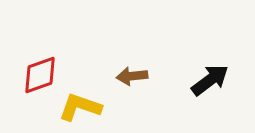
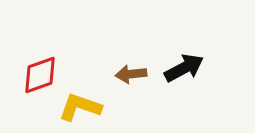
brown arrow: moved 1 px left, 2 px up
black arrow: moved 26 px left, 12 px up; rotated 9 degrees clockwise
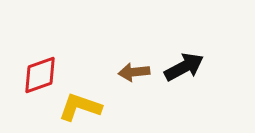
black arrow: moved 1 px up
brown arrow: moved 3 px right, 2 px up
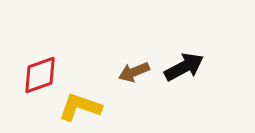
brown arrow: rotated 16 degrees counterclockwise
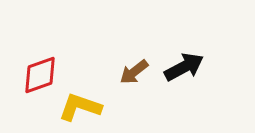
brown arrow: rotated 16 degrees counterclockwise
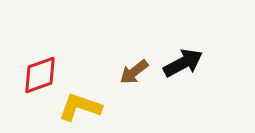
black arrow: moved 1 px left, 4 px up
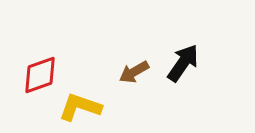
black arrow: rotated 27 degrees counterclockwise
brown arrow: rotated 8 degrees clockwise
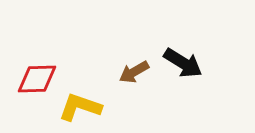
black arrow: rotated 87 degrees clockwise
red diamond: moved 3 px left, 4 px down; rotated 18 degrees clockwise
